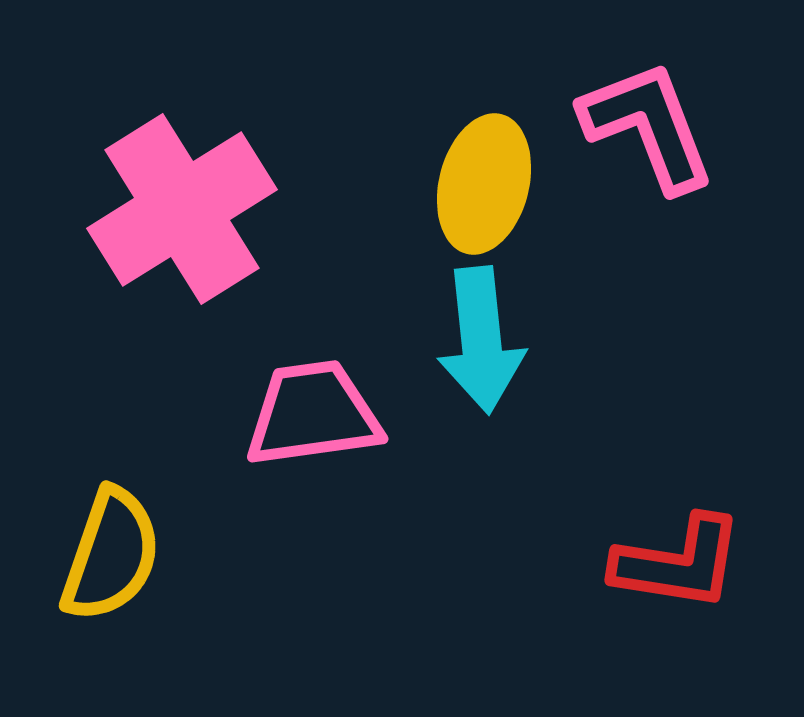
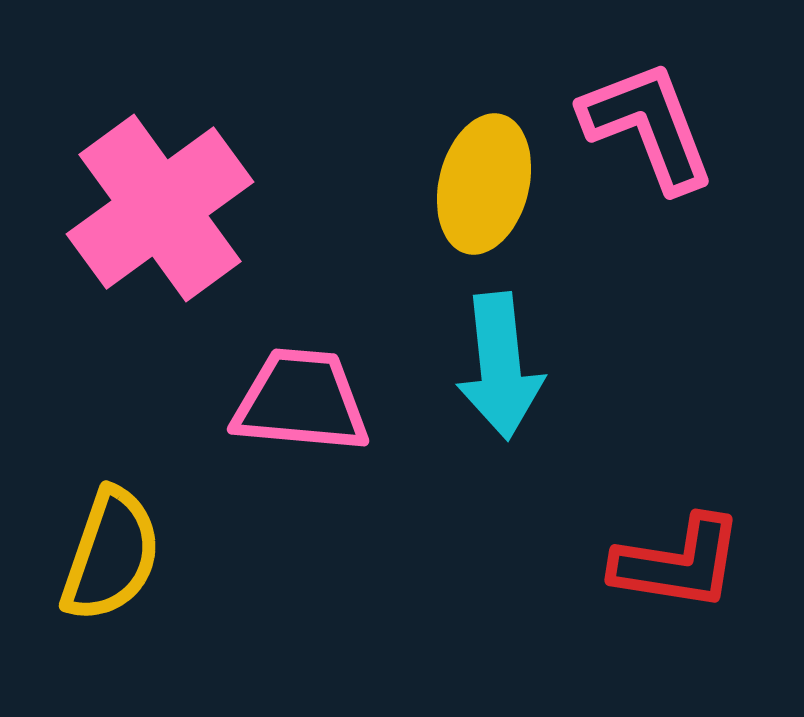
pink cross: moved 22 px left, 1 px up; rotated 4 degrees counterclockwise
cyan arrow: moved 19 px right, 26 px down
pink trapezoid: moved 12 px left, 13 px up; rotated 13 degrees clockwise
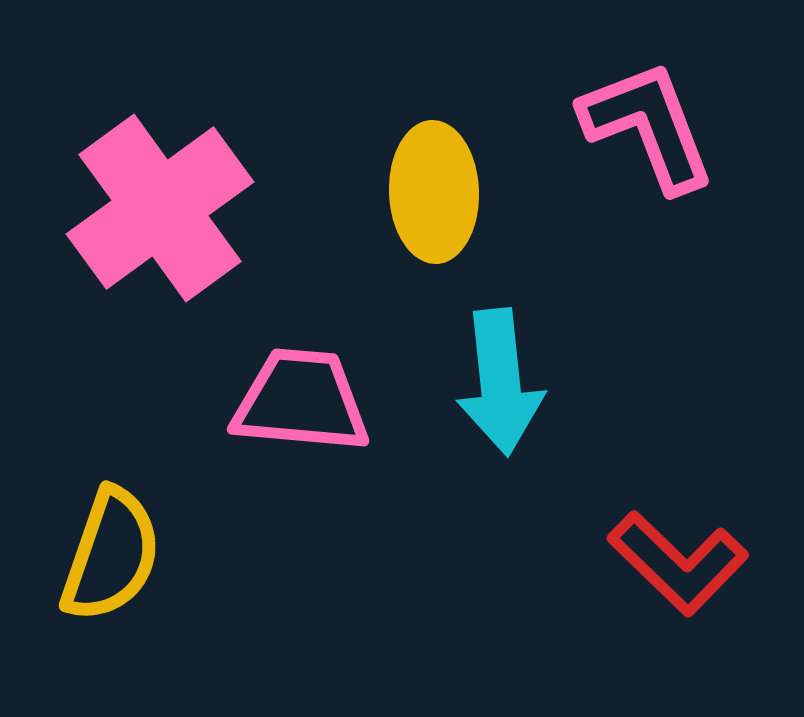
yellow ellipse: moved 50 px left, 8 px down; rotated 16 degrees counterclockwise
cyan arrow: moved 16 px down
red L-shape: rotated 35 degrees clockwise
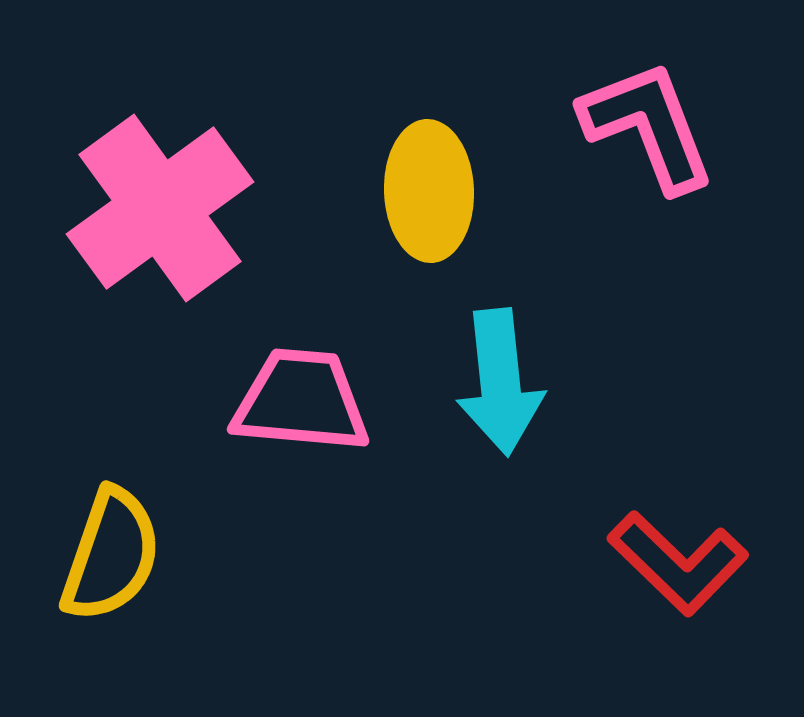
yellow ellipse: moved 5 px left, 1 px up
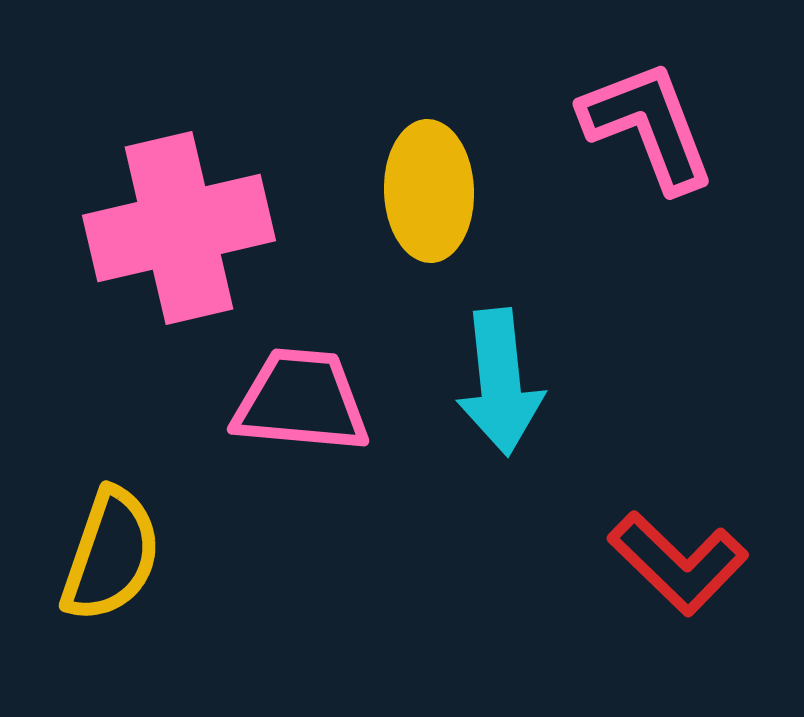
pink cross: moved 19 px right, 20 px down; rotated 23 degrees clockwise
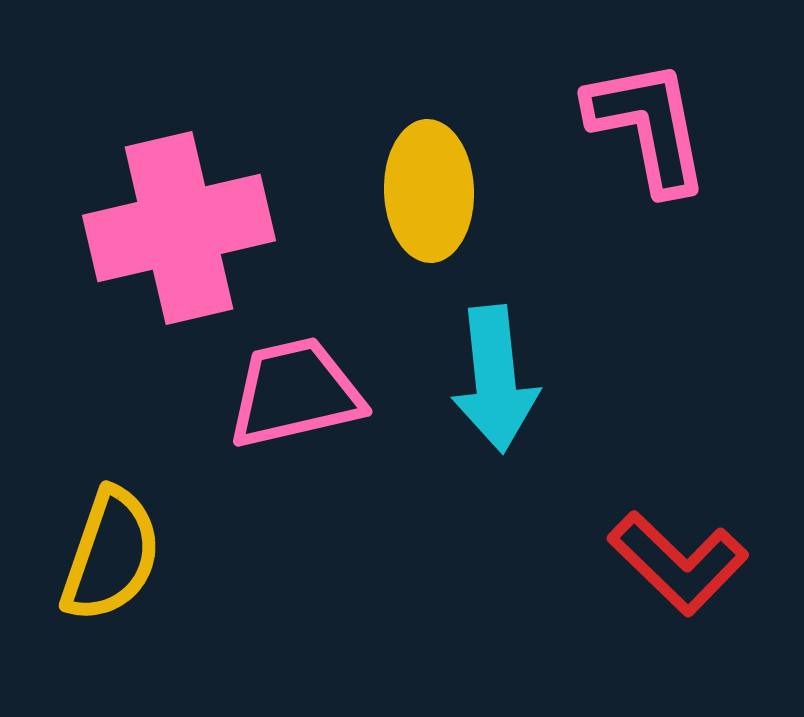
pink L-shape: rotated 10 degrees clockwise
cyan arrow: moved 5 px left, 3 px up
pink trapezoid: moved 6 px left, 8 px up; rotated 18 degrees counterclockwise
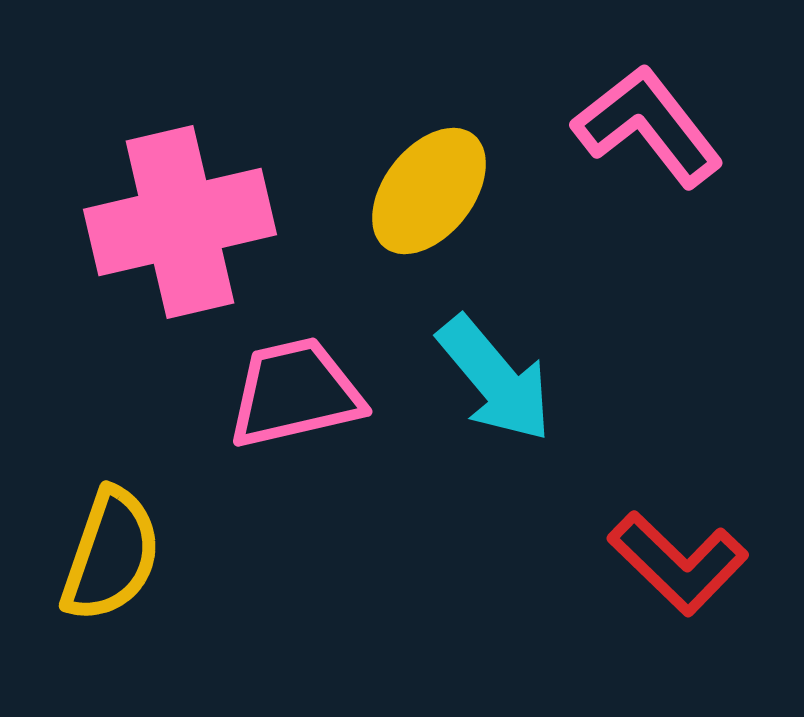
pink L-shape: rotated 27 degrees counterclockwise
yellow ellipse: rotated 40 degrees clockwise
pink cross: moved 1 px right, 6 px up
cyan arrow: rotated 34 degrees counterclockwise
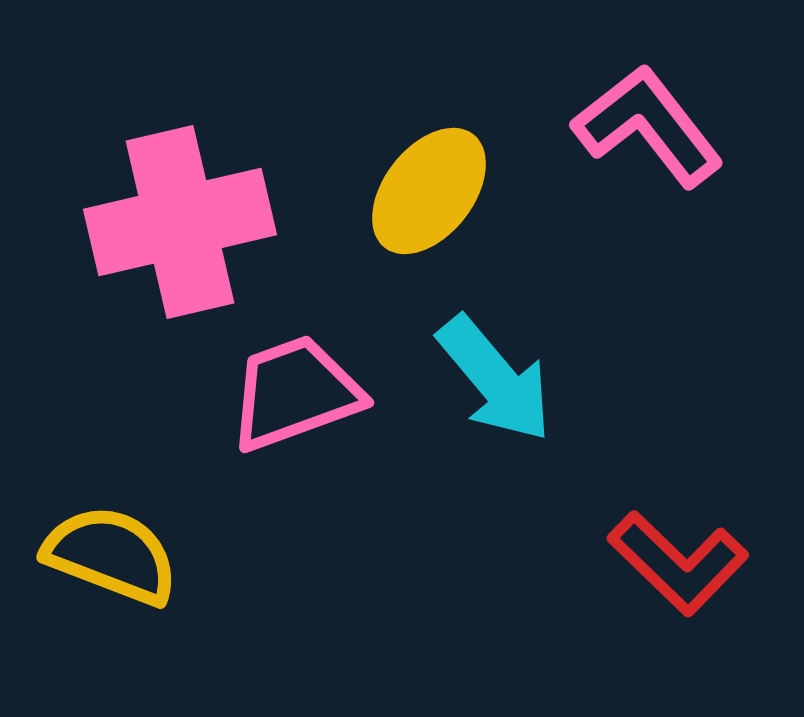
pink trapezoid: rotated 7 degrees counterclockwise
yellow semicircle: rotated 88 degrees counterclockwise
